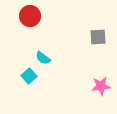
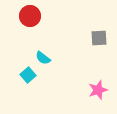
gray square: moved 1 px right, 1 px down
cyan square: moved 1 px left, 1 px up
pink star: moved 3 px left, 4 px down; rotated 12 degrees counterclockwise
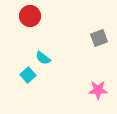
gray square: rotated 18 degrees counterclockwise
pink star: rotated 18 degrees clockwise
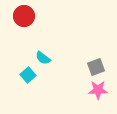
red circle: moved 6 px left
gray square: moved 3 px left, 29 px down
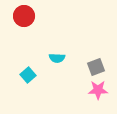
cyan semicircle: moved 14 px right; rotated 35 degrees counterclockwise
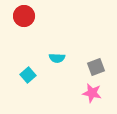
pink star: moved 6 px left, 3 px down; rotated 12 degrees clockwise
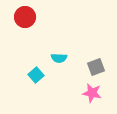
red circle: moved 1 px right, 1 px down
cyan semicircle: moved 2 px right
cyan square: moved 8 px right
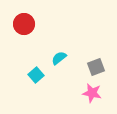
red circle: moved 1 px left, 7 px down
cyan semicircle: rotated 140 degrees clockwise
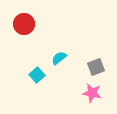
cyan square: moved 1 px right
